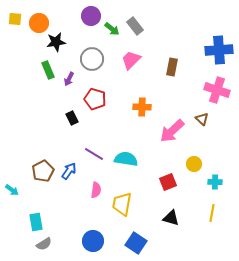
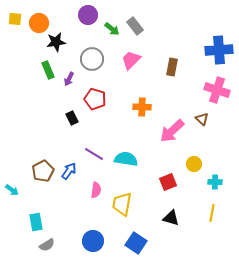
purple circle: moved 3 px left, 1 px up
gray semicircle: moved 3 px right, 1 px down
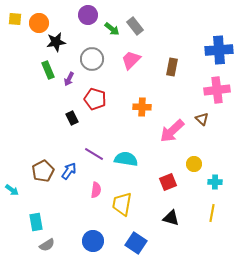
pink cross: rotated 25 degrees counterclockwise
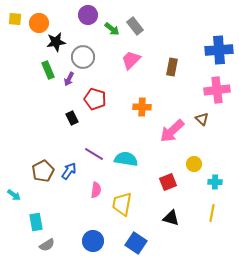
gray circle: moved 9 px left, 2 px up
cyan arrow: moved 2 px right, 5 px down
